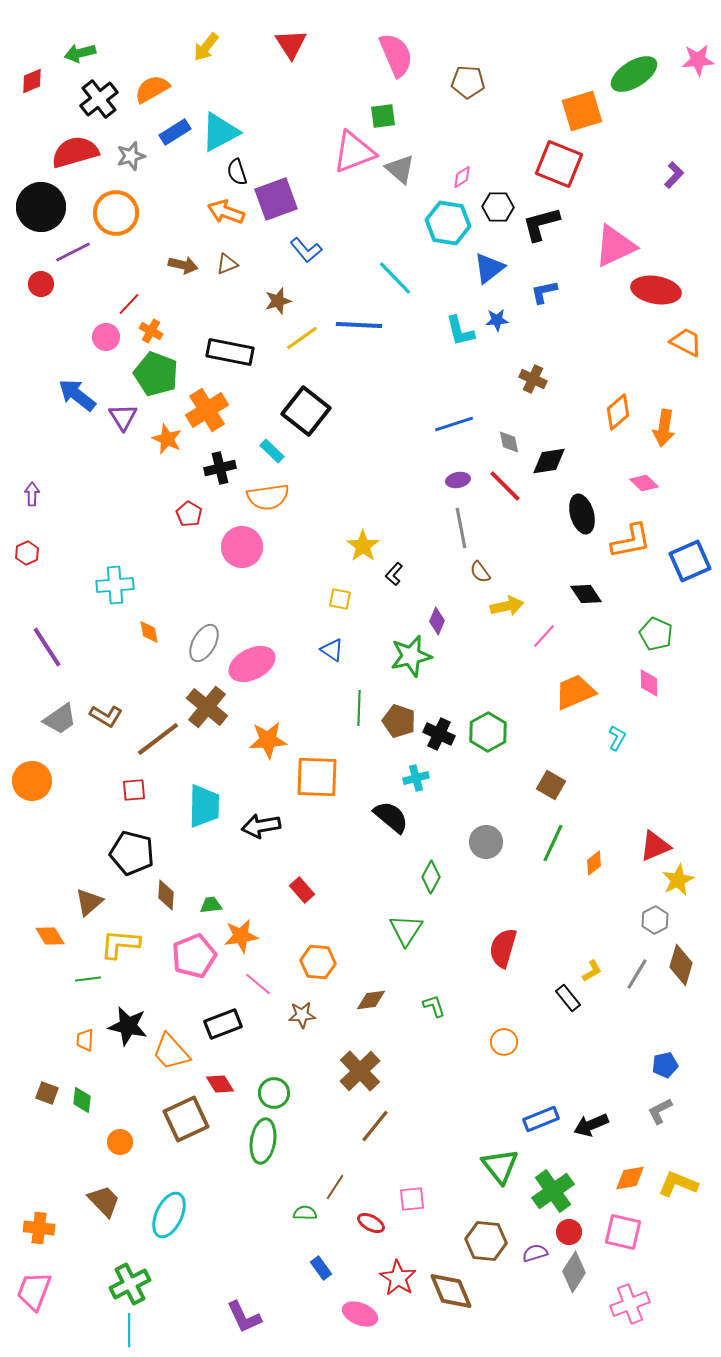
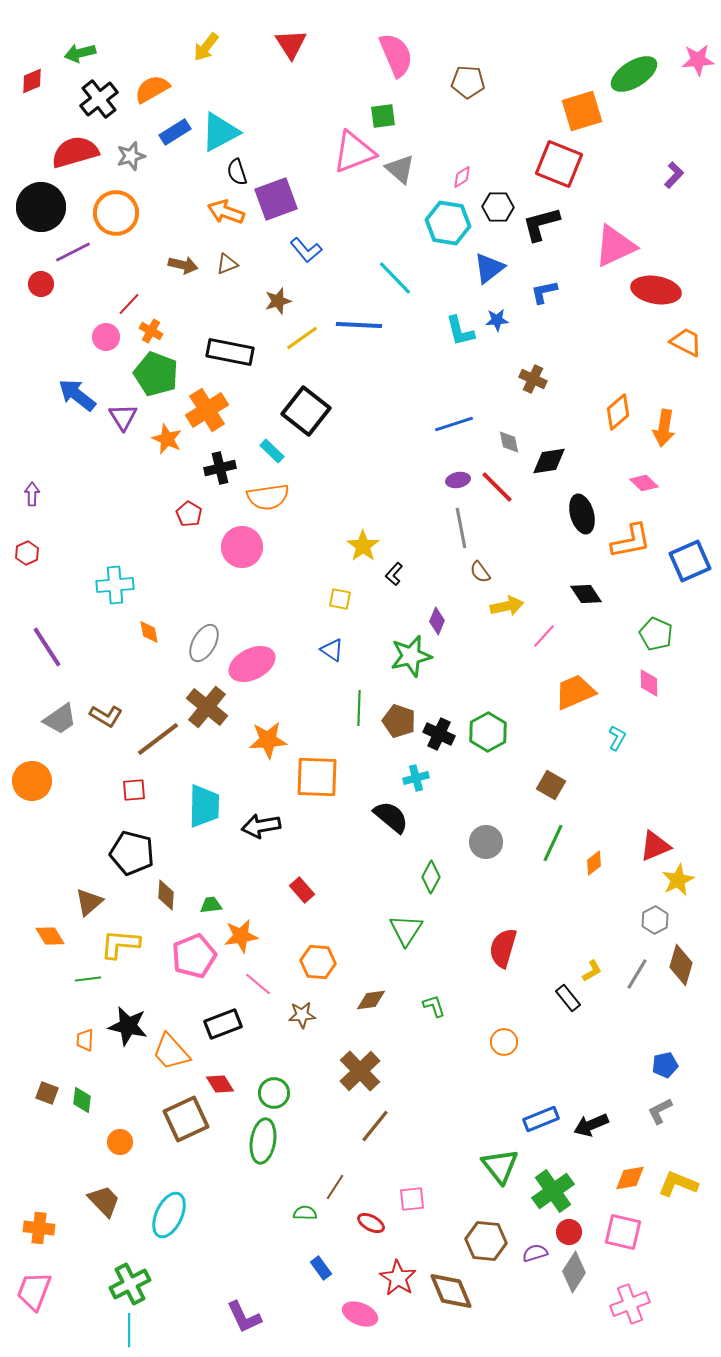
red line at (505, 486): moved 8 px left, 1 px down
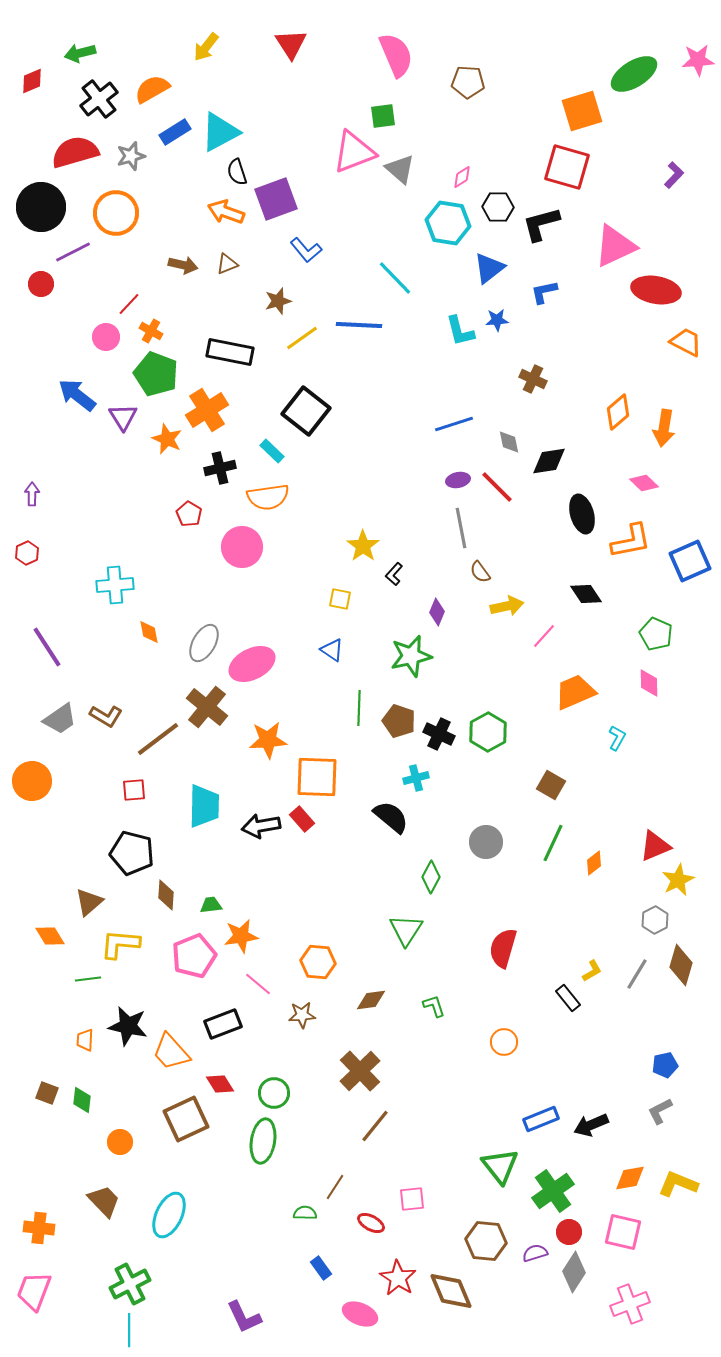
red square at (559, 164): moved 8 px right, 3 px down; rotated 6 degrees counterclockwise
purple diamond at (437, 621): moved 9 px up
red rectangle at (302, 890): moved 71 px up
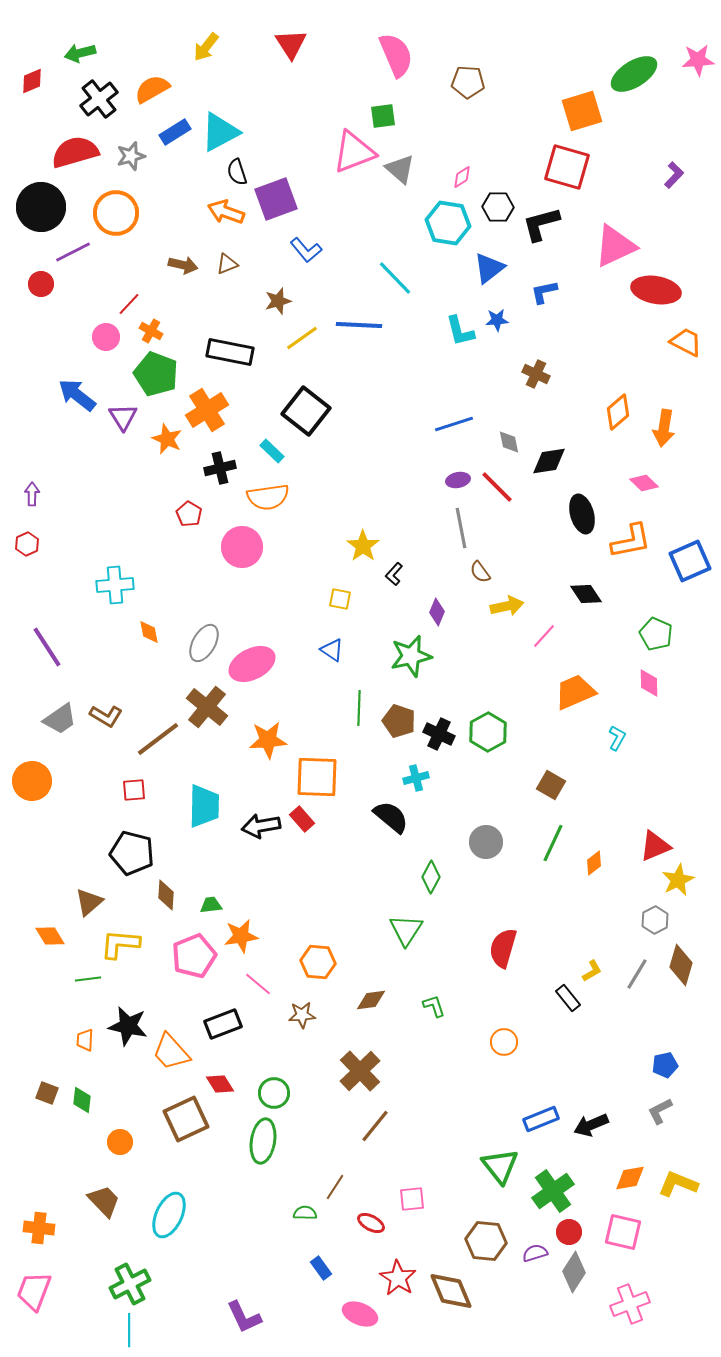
brown cross at (533, 379): moved 3 px right, 5 px up
red hexagon at (27, 553): moved 9 px up
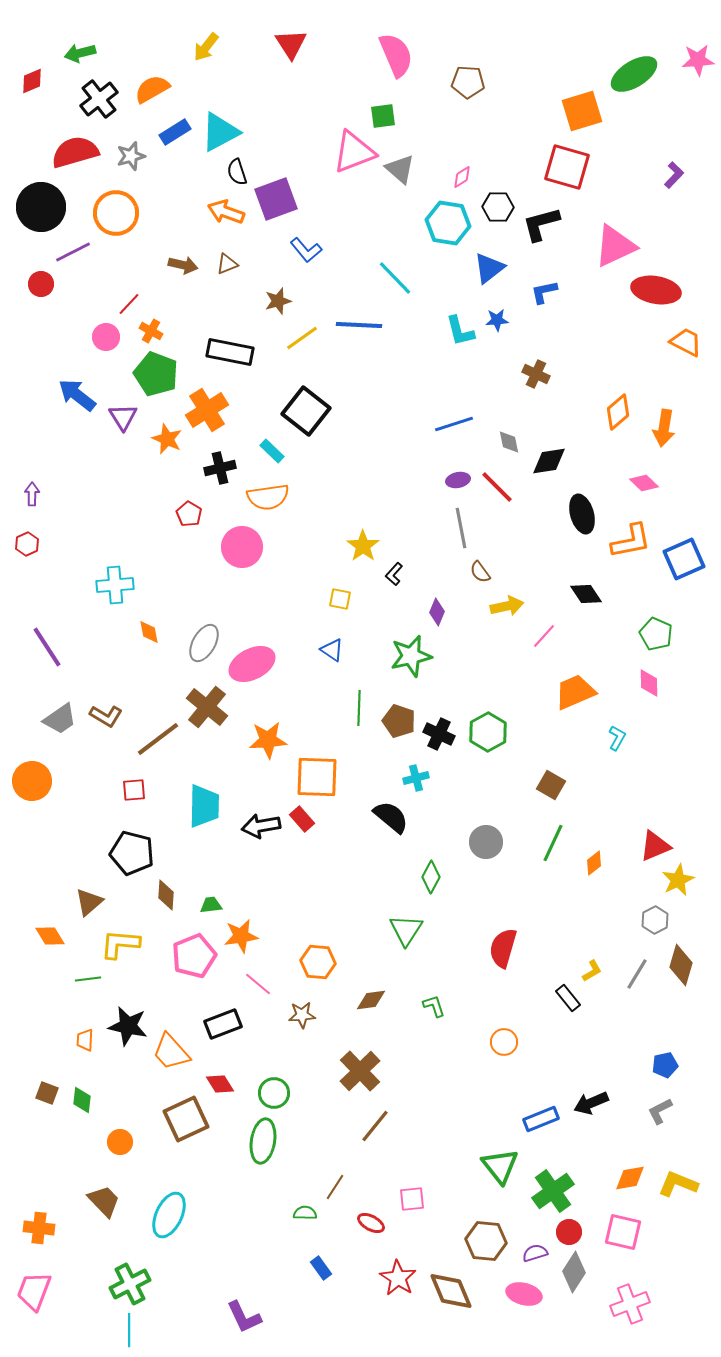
blue square at (690, 561): moved 6 px left, 2 px up
black arrow at (591, 1125): moved 22 px up
pink ellipse at (360, 1314): moved 164 px right, 20 px up; rotated 8 degrees counterclockwise
